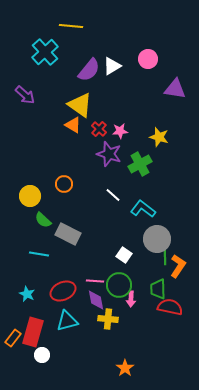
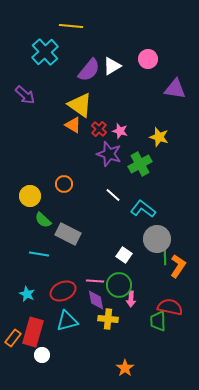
pink star: rotated 21 degrees clockwise
green trapezoid: moved 32 px down
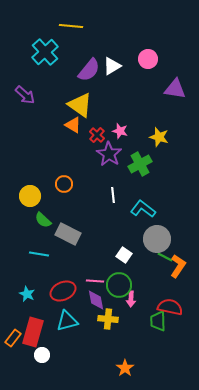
red cross: moved 2 px left, 6 px down
purple star: rotated 15 degrees clockwise
white line: rotated 42 degrees clockwise
green line: rotated 63 degrees counterclockwise
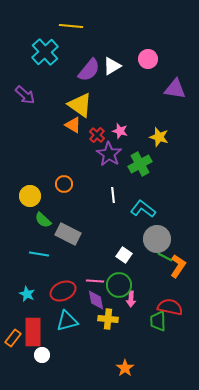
red rectangle: rotated 16 degrees counterclockwise
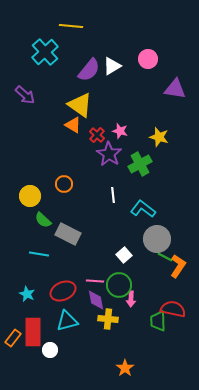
white square: rotated 14 degrees clockwise
red semicircle: moved 3 px right, 2 px down
white circle: moved 8 px right, 5 px up
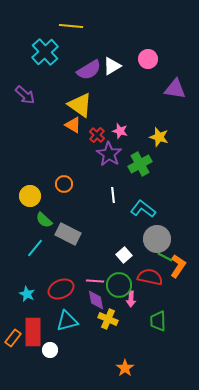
purple semicircle: rotated 20 degrees clockwise
green semicircle: moved 1 px right
cyan line: moved 4 px left, 6 px up; rotated 60 degrees counterclockwise
red ellipse: moved 2 px left, 2 px up
red semicircle: moved 23 px left, 32 px up
yellow cross: rotated 18 degrees clockwise
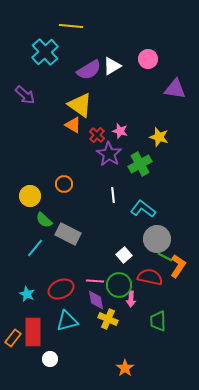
white circle: moved 9 px down
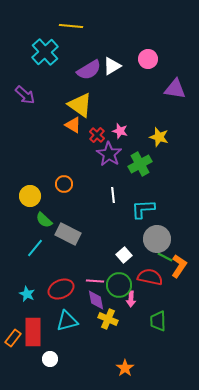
cyan L-shape: rotated 40 degrees counterclockwise
orange L-shape: moved 1 px right
